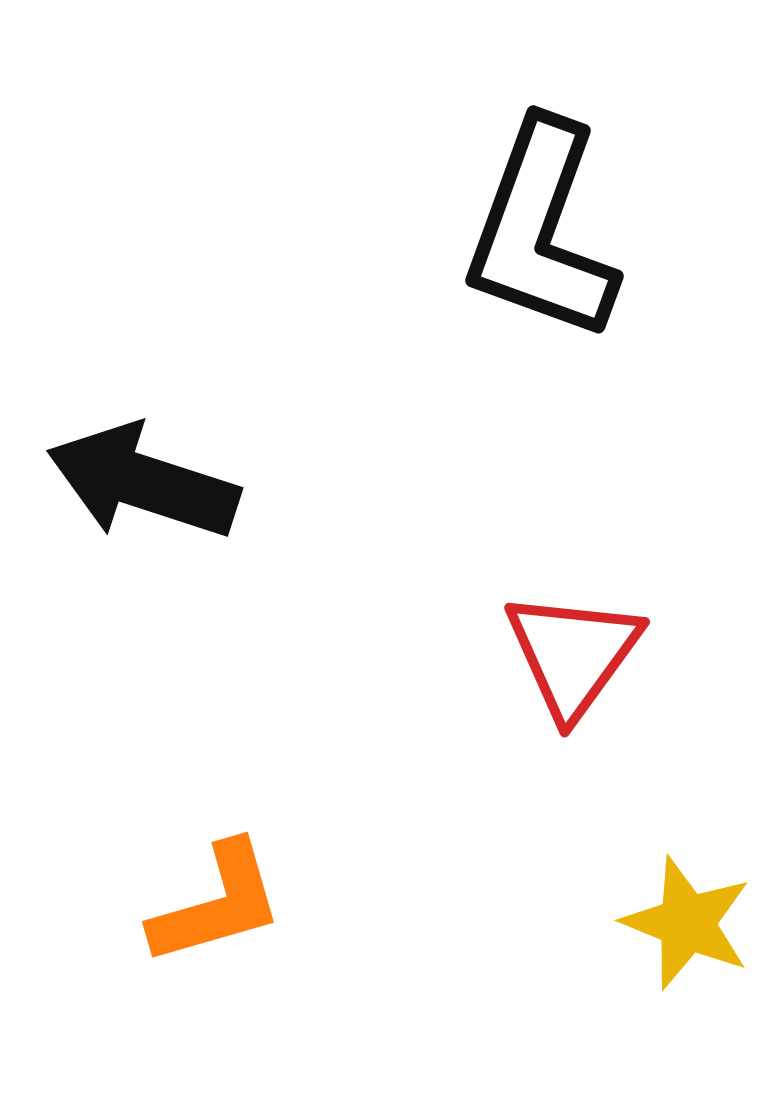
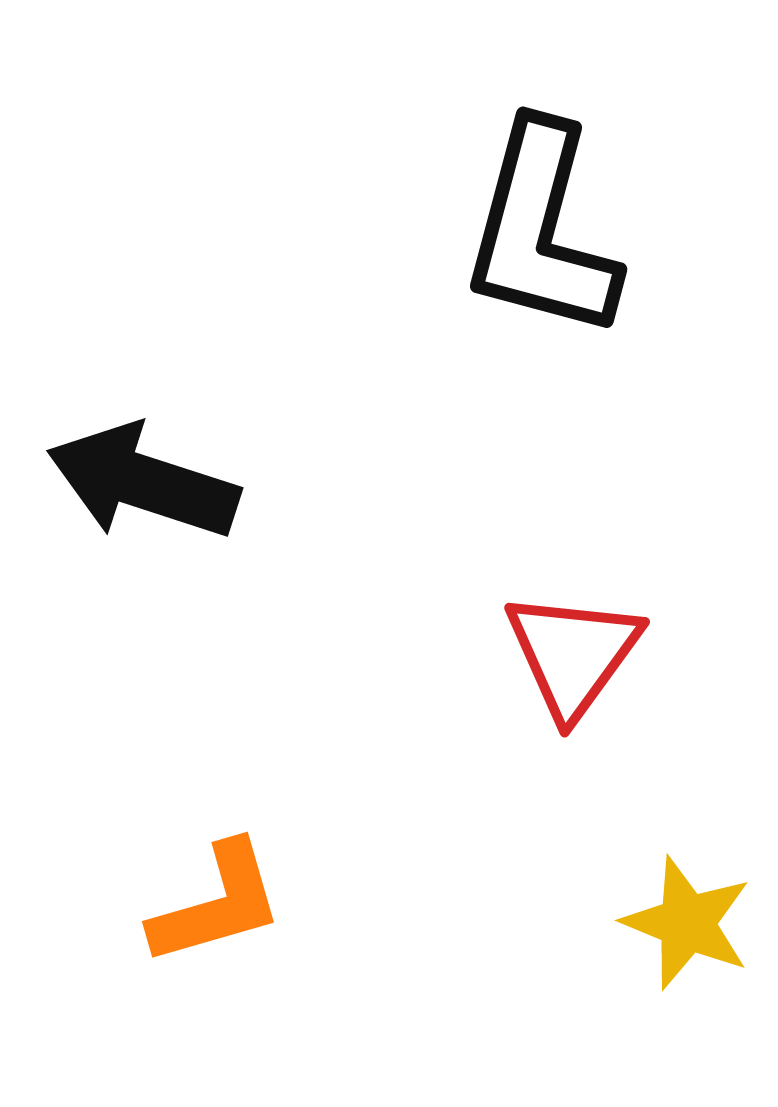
black L-shape: rotated 5 degrees counterclockwise
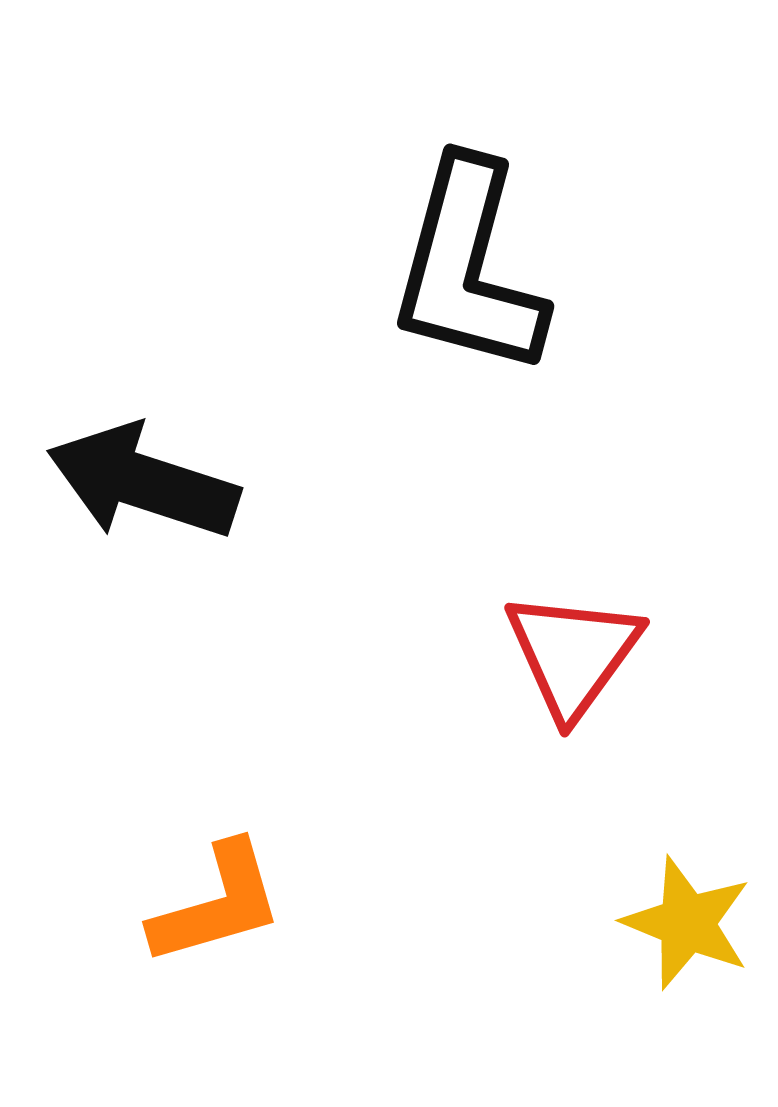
black L-shape: moved 73 px left, 37 px down
